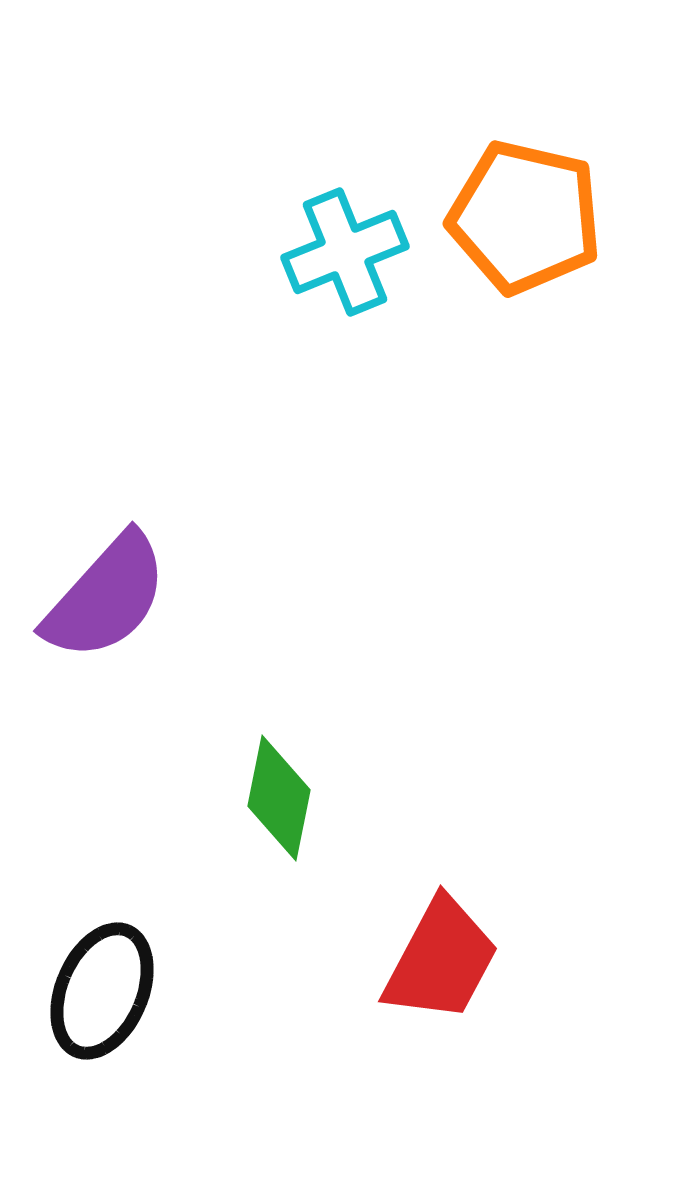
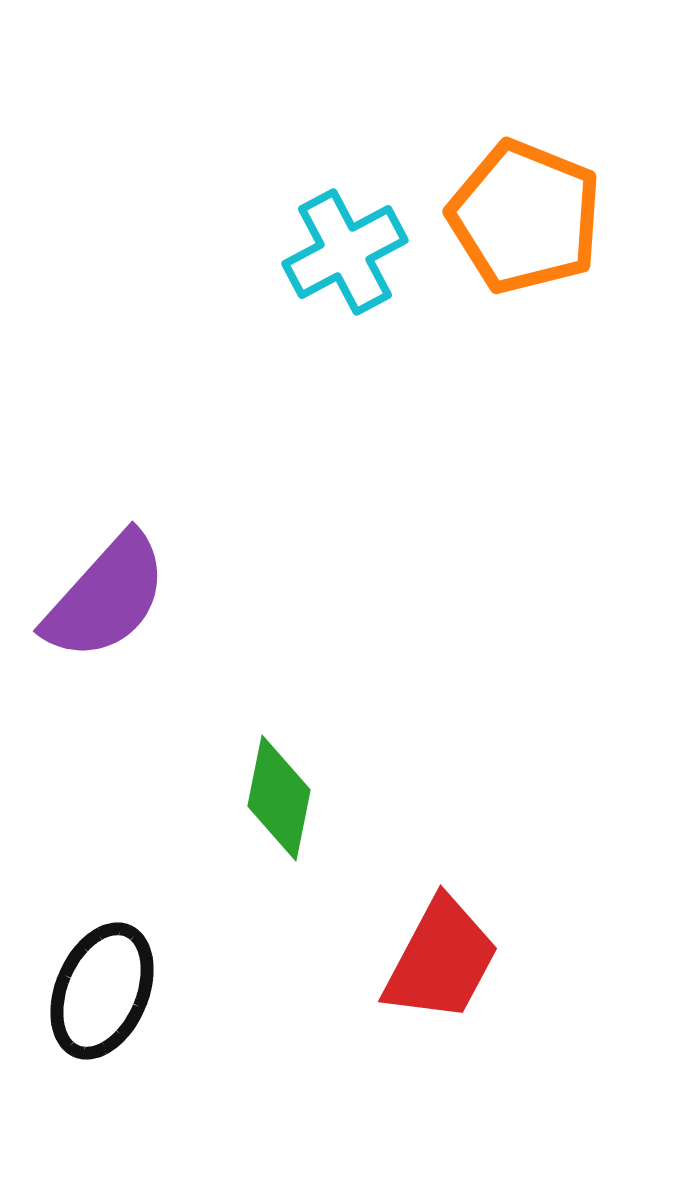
orange pentagon: rotated 9 degrees clockwise
cyan cross: rotated 6 degrees counterclockwise
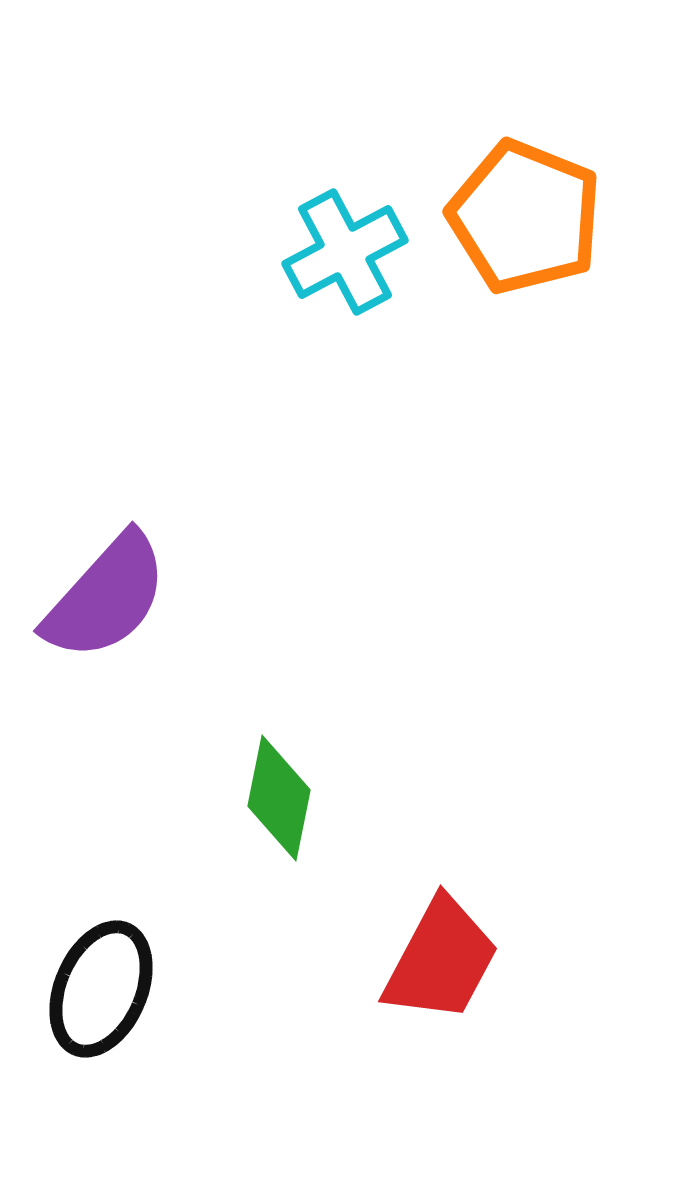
black ellipse: moved 1 px left, 2 px up
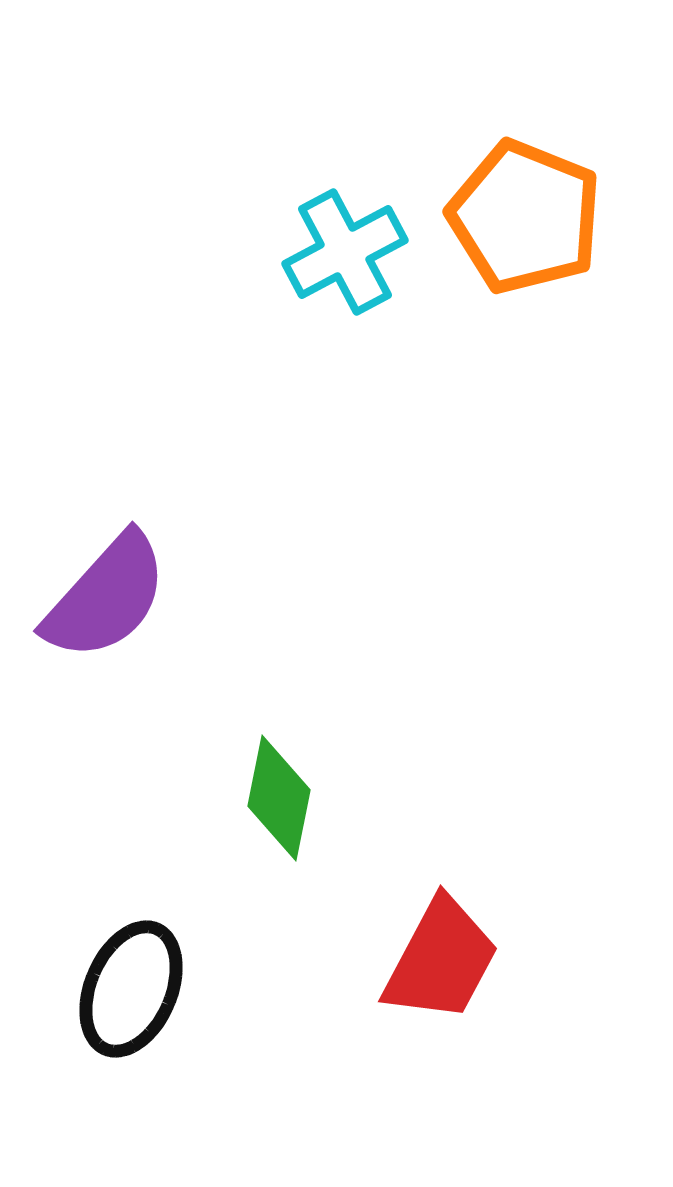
black ellipse: moved 30 px right
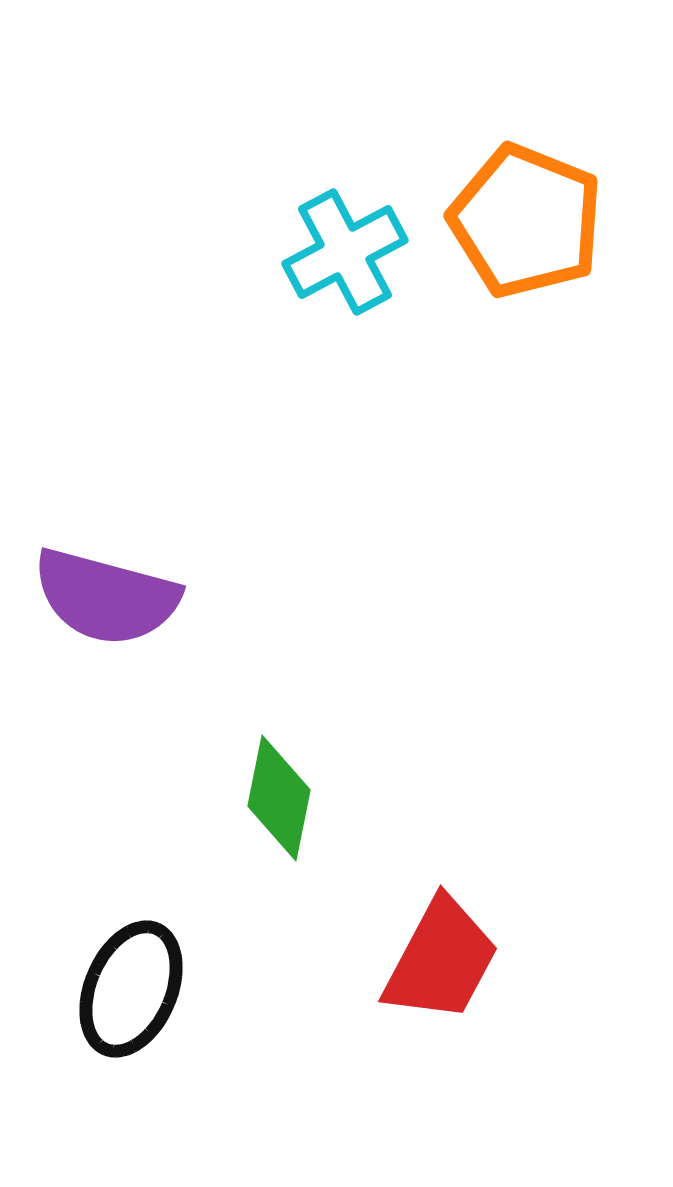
orange pentagon: moved 1 px right, 4 px down
purple semicircle: rotated 63 degrees clockwise
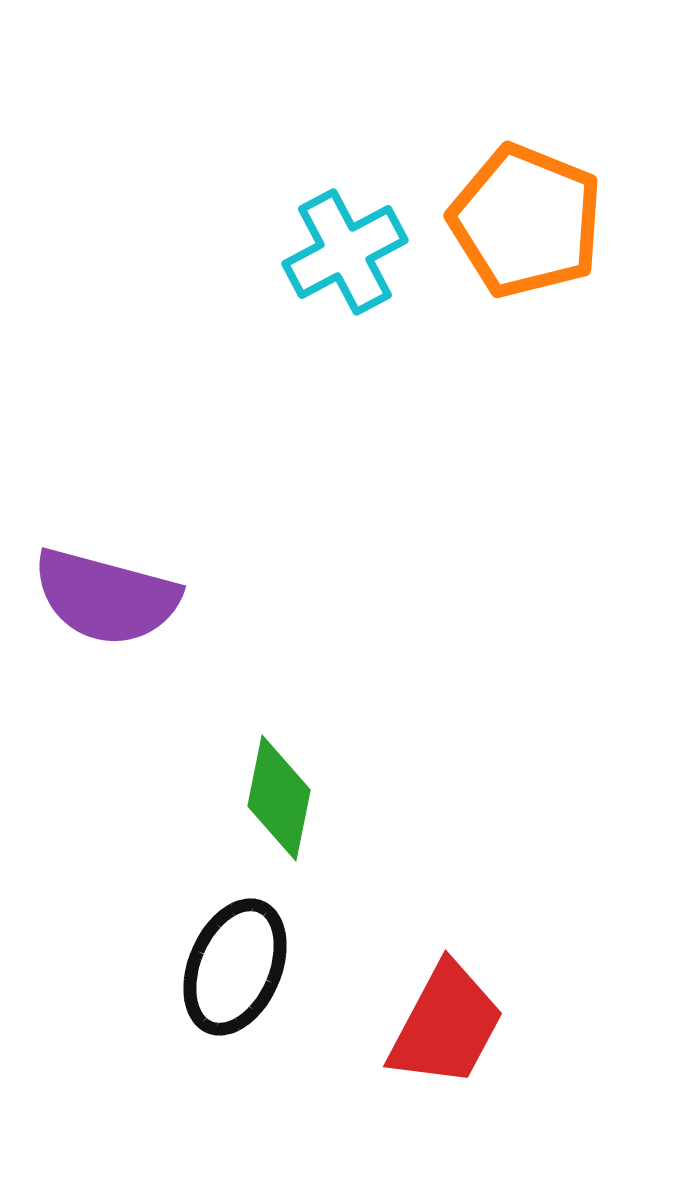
red trapezoid: moved 5 px right, 65 px down
black ellipse: moved 104 px right, 22 px up
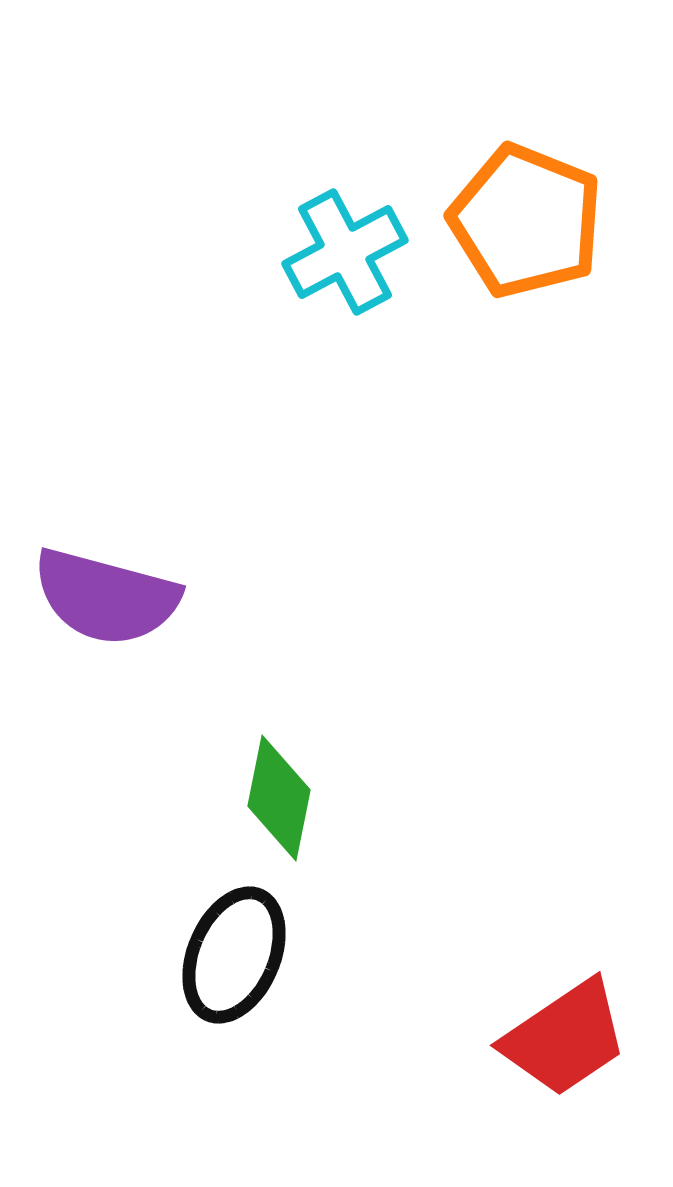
black ellipse: moved 1 px left, 12 px up
red trapezoid: moved 119 px right, 13 px down; rotated 28 degrees clockwise
